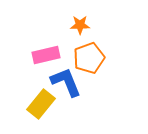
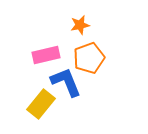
orange star: rotated 12 degrees counterclockwise
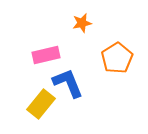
orange star: moved 2 px right, 2 px up
orange pentagon: moved 28 px right; rotated 12 degrees counterclockwise
blue L-shape: moved 2 px right, 1 px down
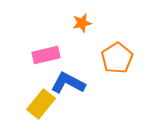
blue L-shape: rotated 40 degrees counterclockwise
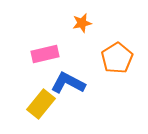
pink rectangle: moved 1 px left, 1 px up
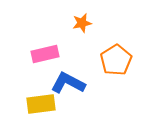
orange pentagon: moved 1 px left, 2 px down
yellow rectangle: rotated 44 degrees clockwise
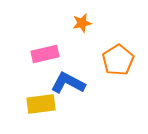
orange pentagon: moved 2 px right
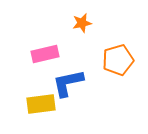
orange pentagon: rotated 16 degrees clockwise
blue L-shape: rotated 40 degrees counterclockwise
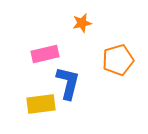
blue L-shape: rotated 116 degrees clockwise
